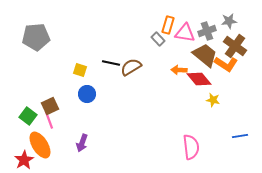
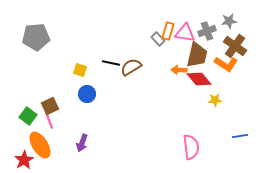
orange rectangle: moved 6 px down
brown trapezoid: moved 8 px left; rotated 64 degrees clockwise
yellow star: moved 2 px right; rotated 16 degrees counterclockwise
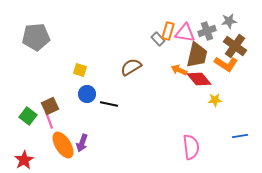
black line: moved 2 px left, 41 px down
orange arrow: rotated 21 degrees clockwise
orange ellipse: moved 23 px right
